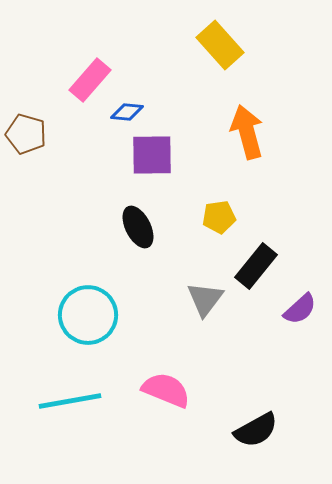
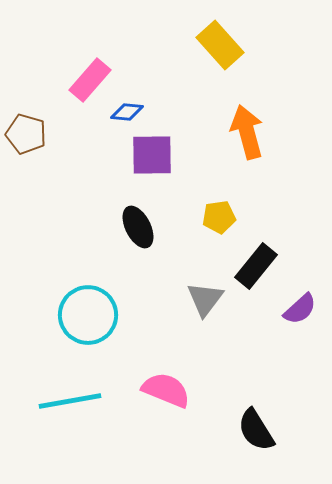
black semicircle: rotated 87 degrees clockwise
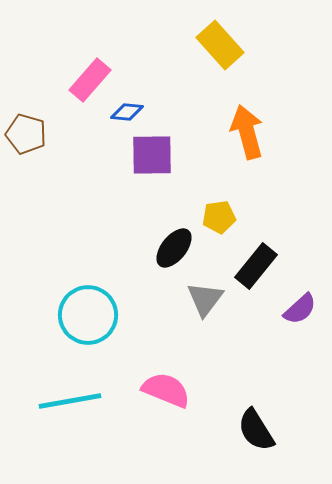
black ellipse: moved 36 px right, 21 px down; rotated 66 degrees clockwise
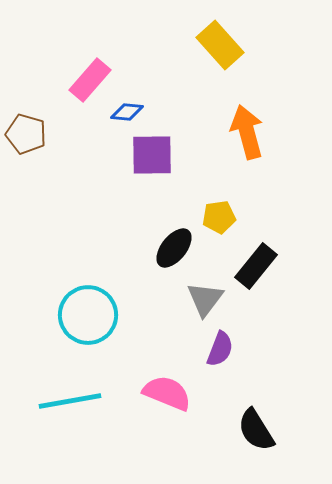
purple semicircle: moved 80 px left, 40 px down; rotated 27 degrees counterclockwise
pink semicircle: moved 1 px right, 3 px down
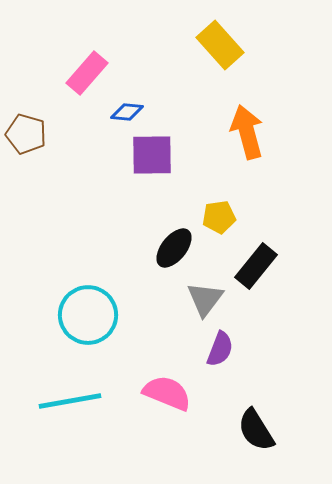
pink rectangle: moved 3 px left, 7 px up
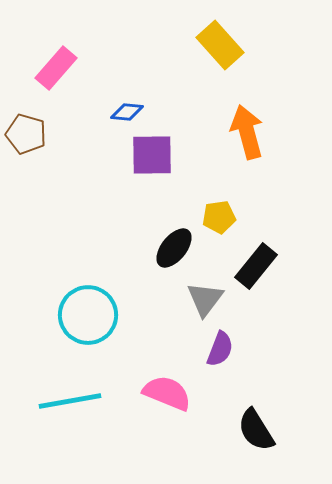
pink rectangle: moved 31 px left, 5 px up
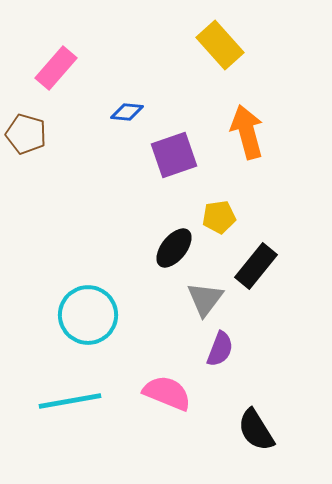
purple square: moved 22 px right; rotated 18 degrees counterclockwise
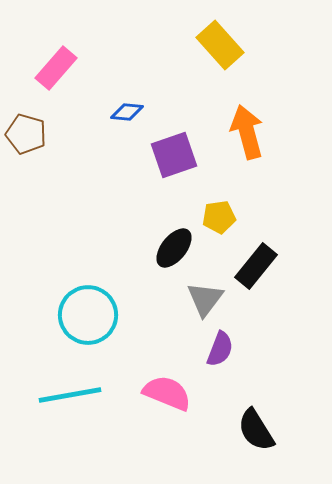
cyan line: moved 6 px up
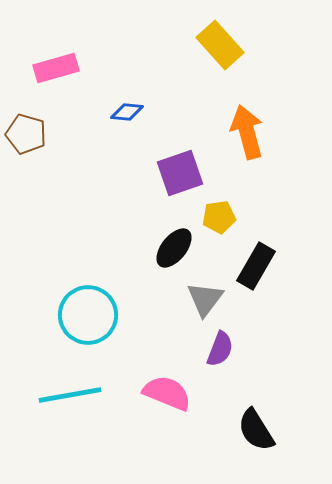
pink rectangle: rotated 33 degrees clockwise
purple square: moved 6 px right, 18 px down
black rectangle: rotated 9 degrees counterclockwise
